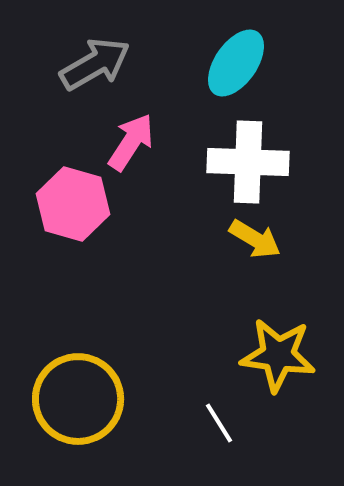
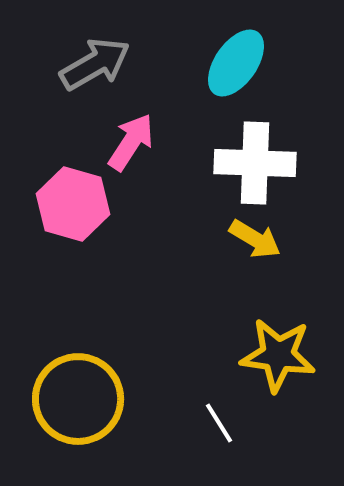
white cross: moved 7 px right, 1 px down
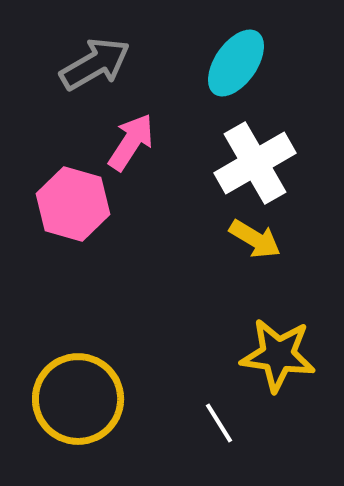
white cross: rotated 32 degrees counterclockwise
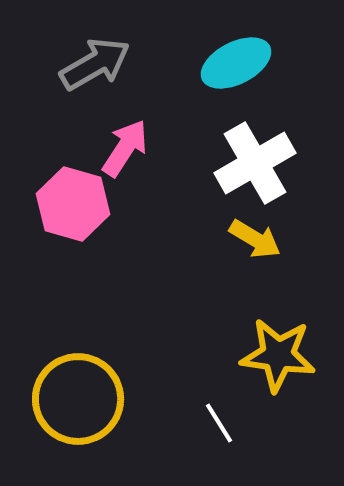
cyan ellipse: rotated 28 degrees clockwise
pink arrow: moved 6 px left, 6 px down
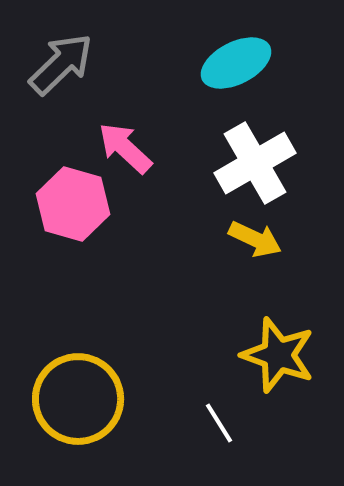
gray arrow: moved 34 px left; rotated 14 degrees counterclockwise
pink arrow: rotated 80 degrees counterclockwise
yellow arrow: rotated 6 degrees counterclockwise
yellow star: rotated 12 degrees clockwise
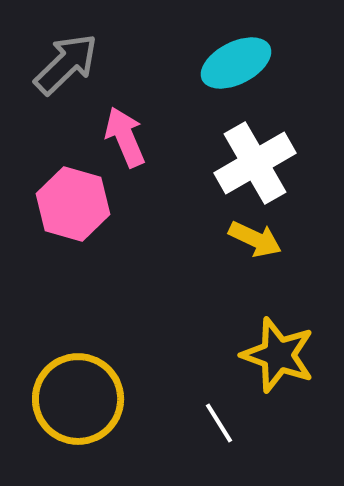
gray arrow: moved 5 px right
pink arrow: moved 11 px up; rotated 24 degrees clockwise
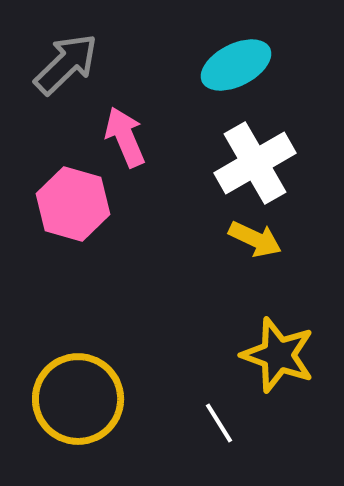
cyan ellipse: moved 2 px down
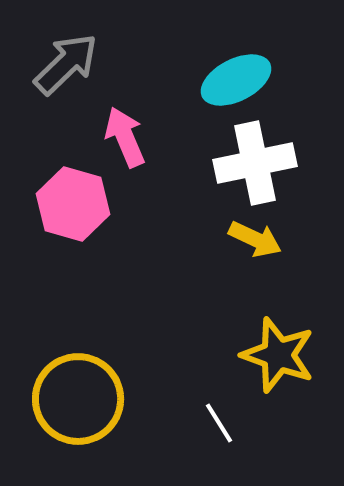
cyan ellipse: moved 15 px down
white cross: rotated 18 degrees clockwise
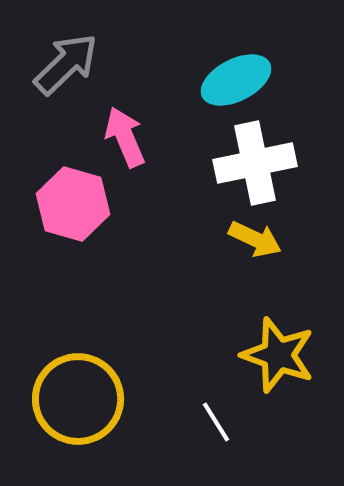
white line: moved 3 px left, 1 px up
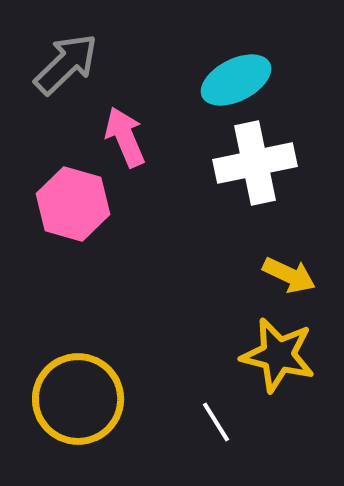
yellow arrow: moved 34 px right, 36 px down
yellow star: rotated 6 degrees counterclockwise
